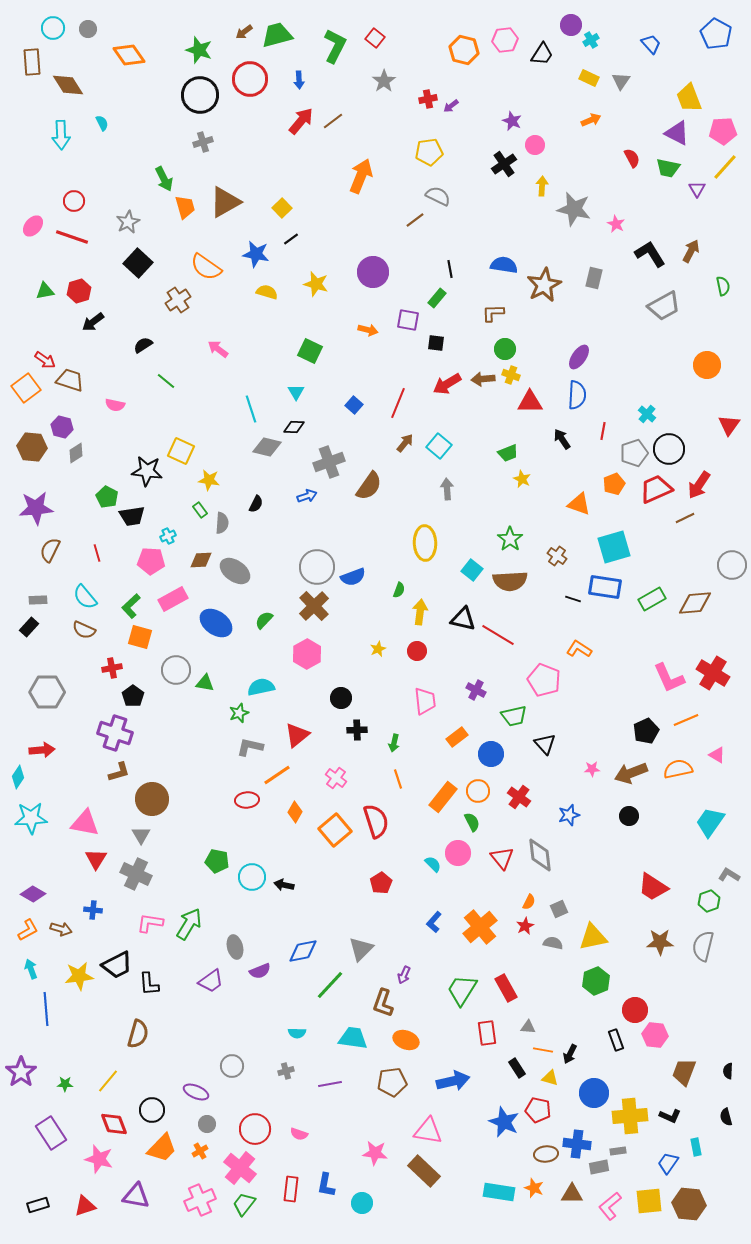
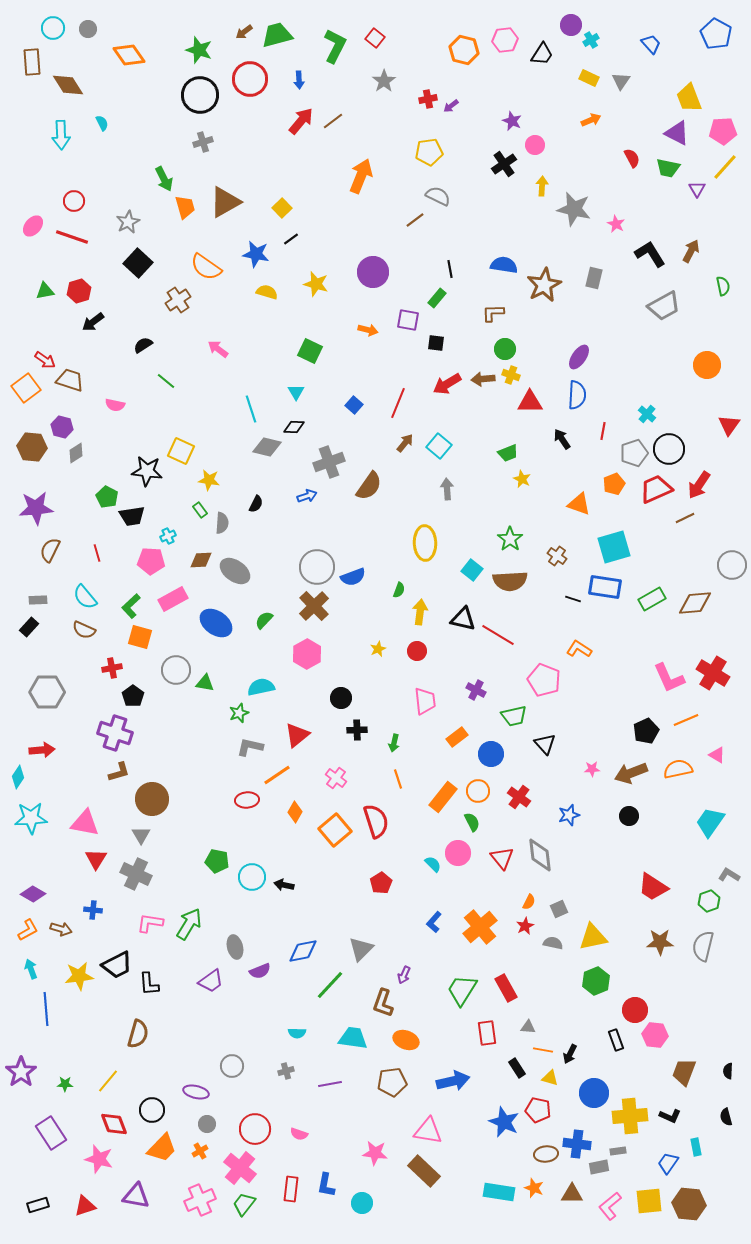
purple ellipse at (196, 1092): rotated 10 degrees counterclockwise
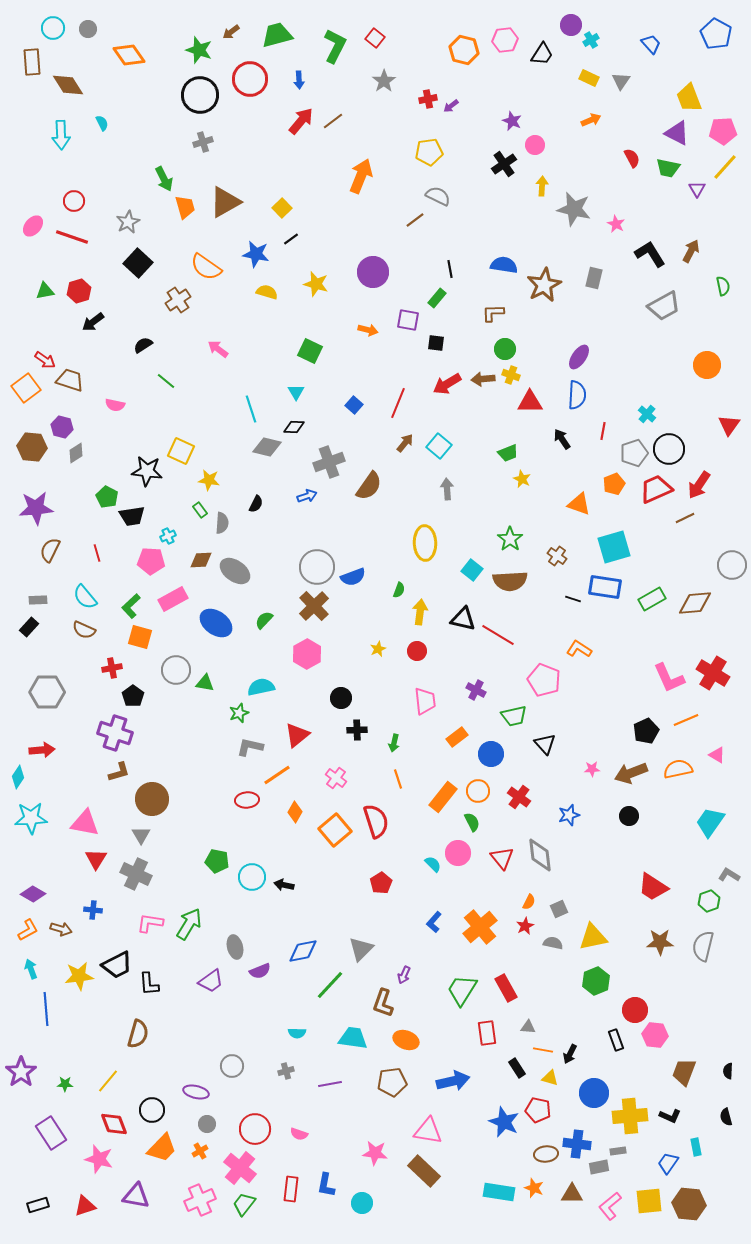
brown arrow at (244, 32): moved 13 px left
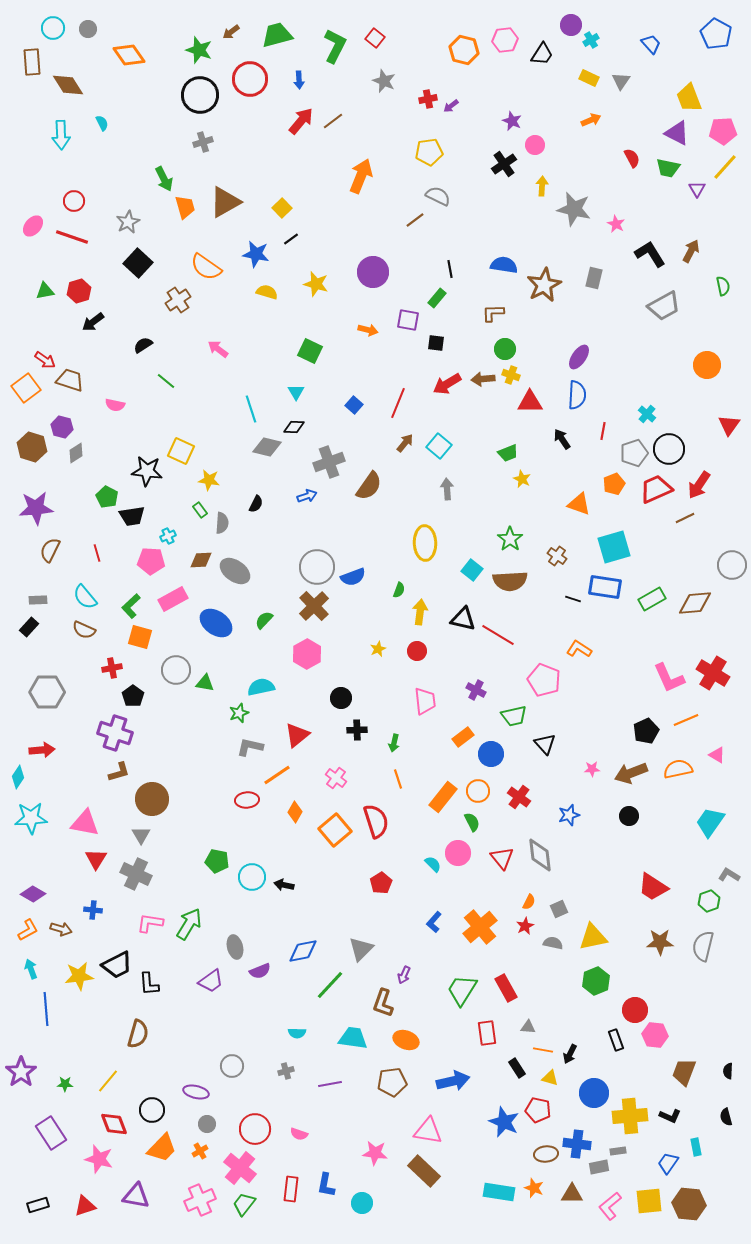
gray star at (384, 81): rotated 15 degrees counterclockwise
brown hexagon at (32, 447): rotated 12 degrees clockwise
orange rectangle at (457, 737): moved 6 px right
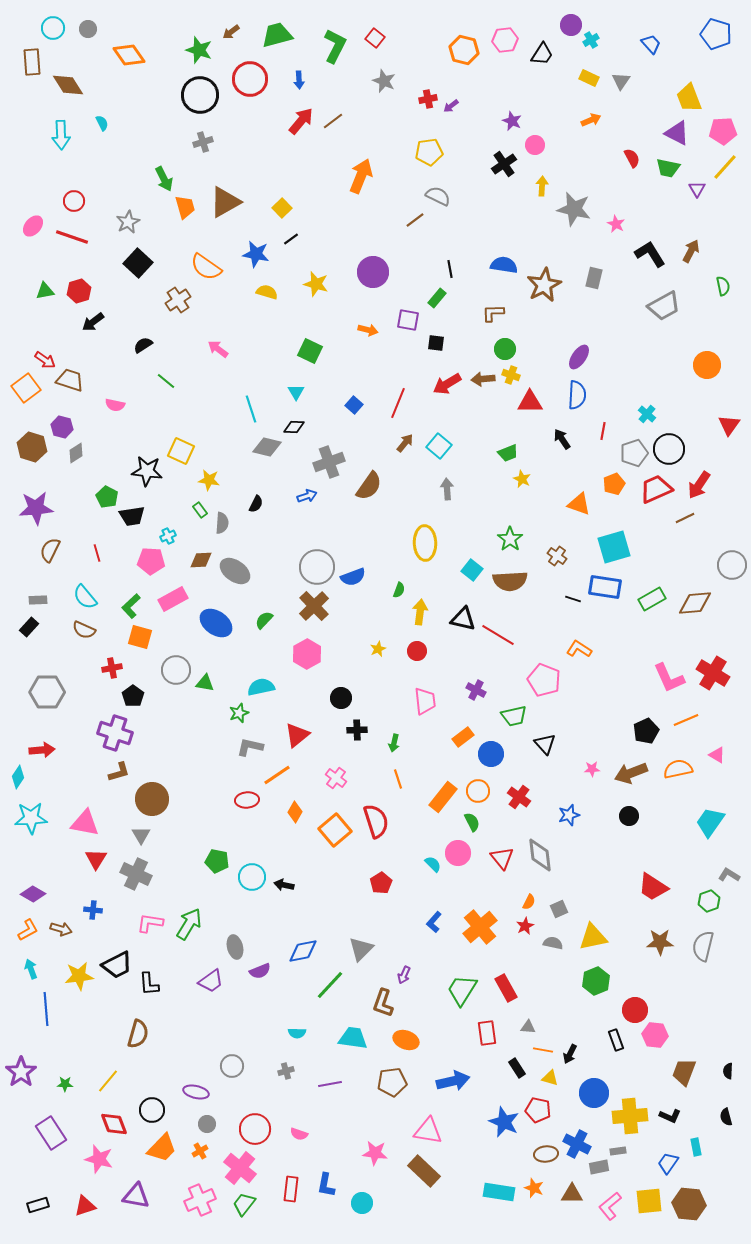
blue pentagon at (716, 34): rotated 12 degrees counterclockwise
blue cross at (577, 1144): rotated 20 degrees clockwise
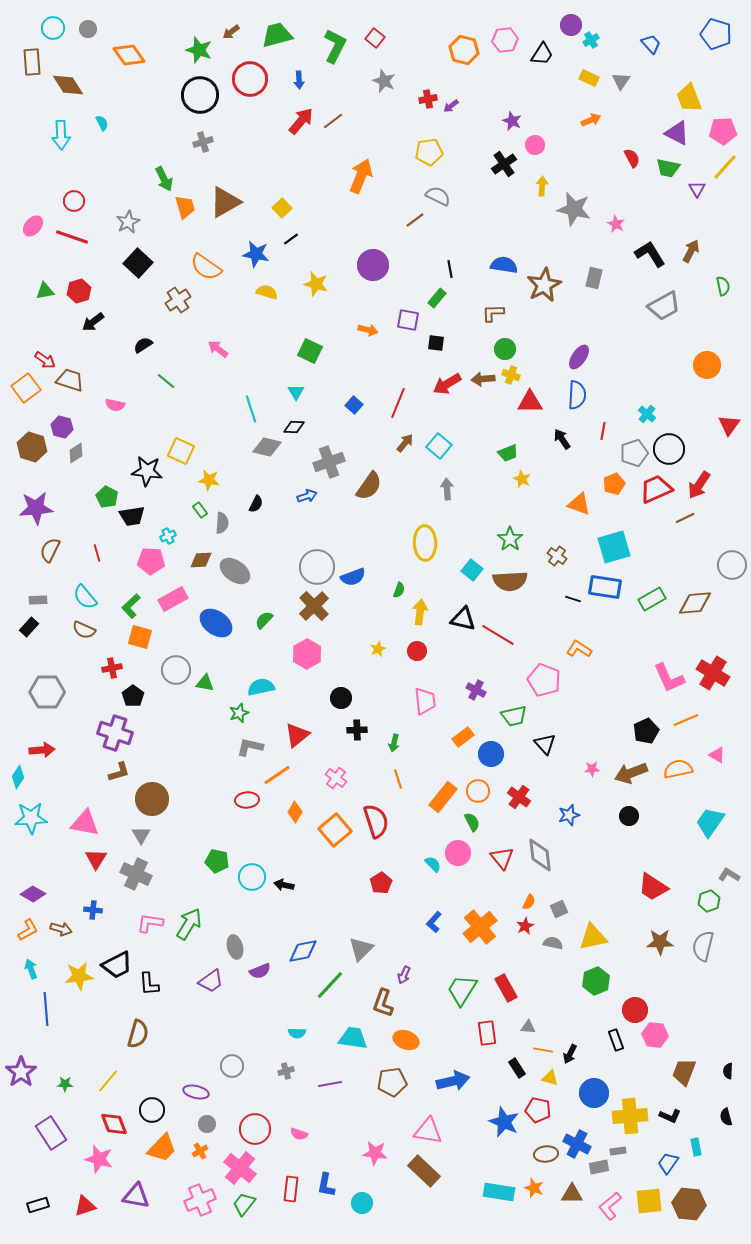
purple circle at (373, 272): moved 7 px up
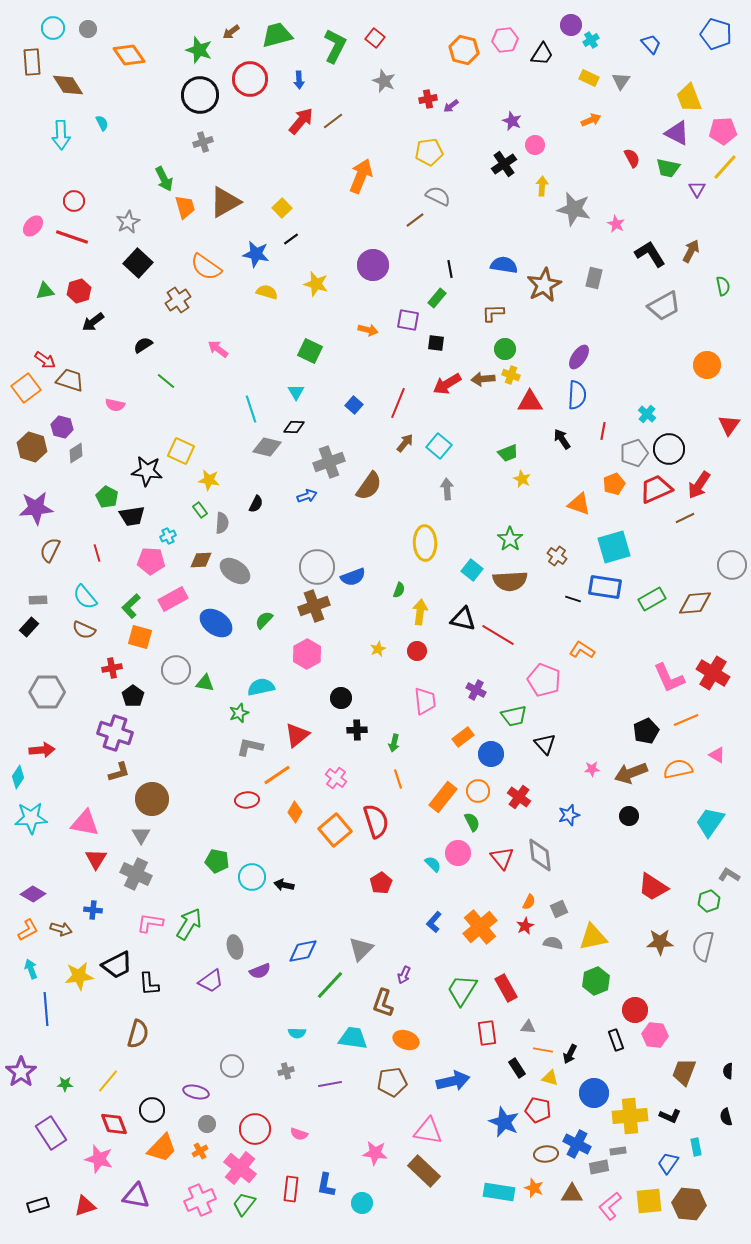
brown cross at (314, 606): rotated 24 degrees clockwise
orange L-shape at (579, 649): moved 3 px right, 1 px down
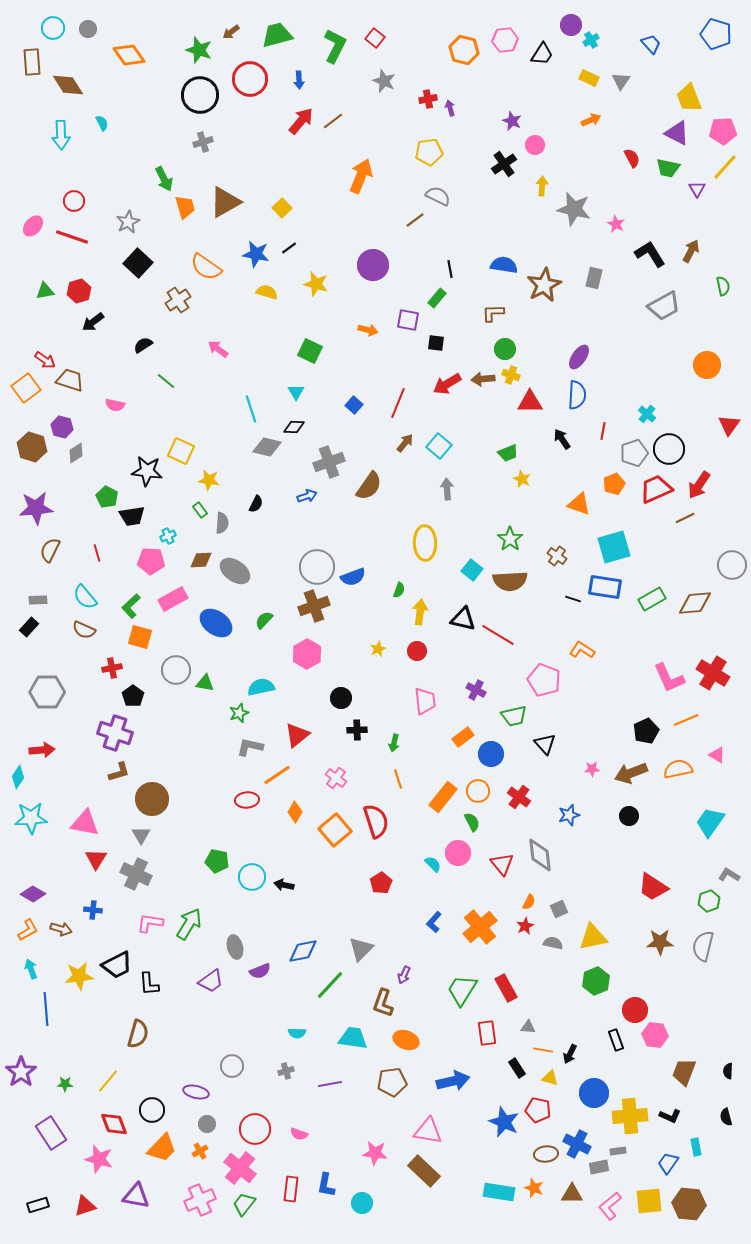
purple arrow at (451, 106): moved 1 px left, 2 px down; rotated 112 degrees clockwise
black line at (291, 239): moved 2 px left, 9 px down
red triangle at (502, 858): moved 6 px down
